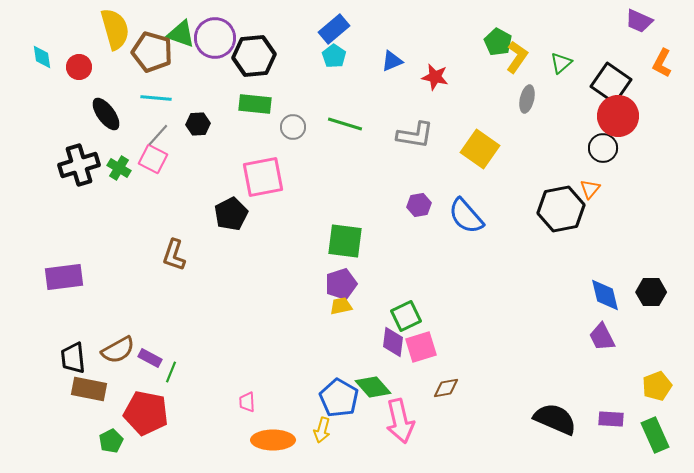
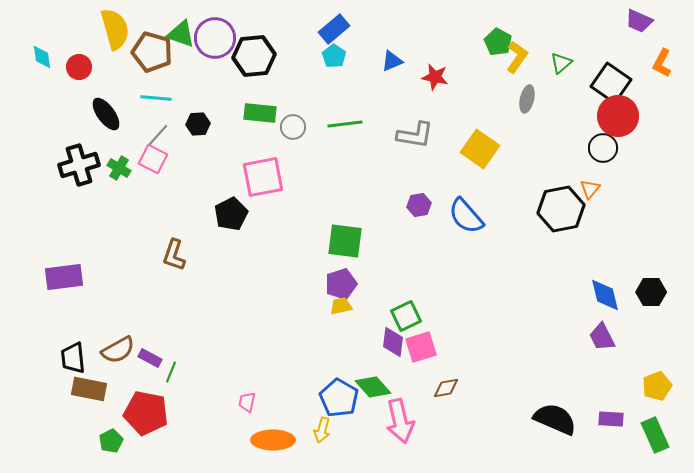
green rectangle at (255, 104): moved 5 px right, 9 px down
green line at (345, 124): rotated 24 degrees counterclockwise
pink trapezoid at (247, 402): rotated 15 degrees clockwise
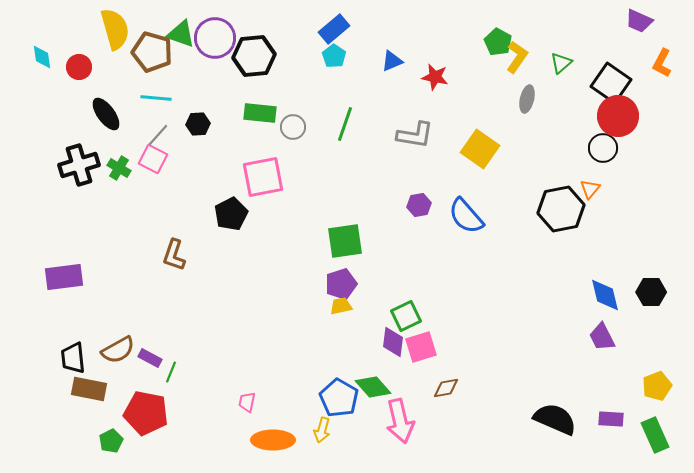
green line at (345, 124): rotated 64 degrees counterclockwise
green square at (345, 241): rotated 15 degrees counterclockwise
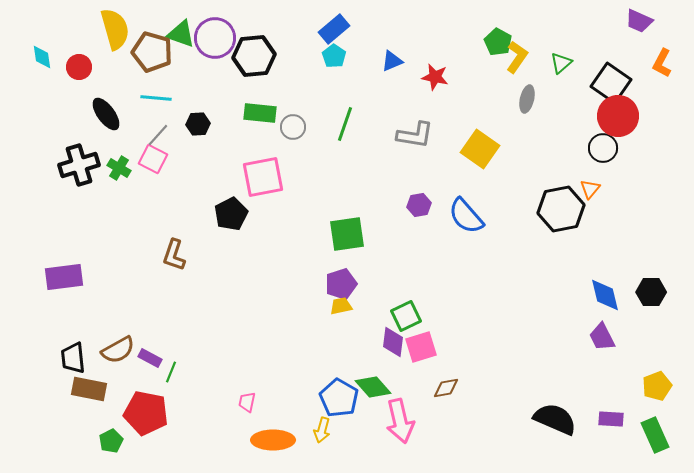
green square at (345, 241): moved 2 px right, 7 px up
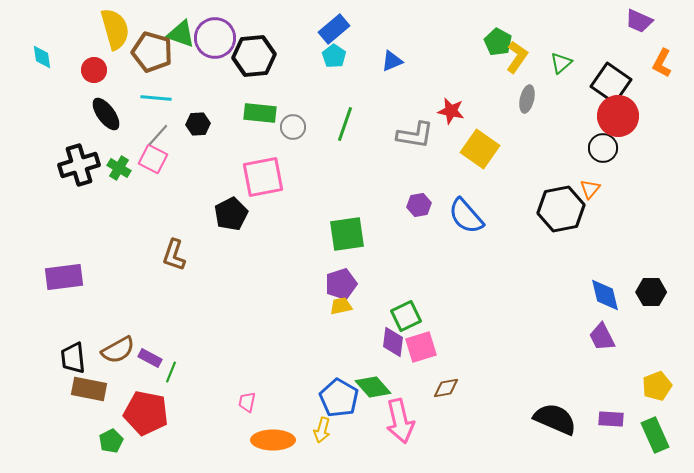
red circle at (79, 67): moved 15 px right, 3 px down
red star at (435, 77): moved 16 px right, 34 px down
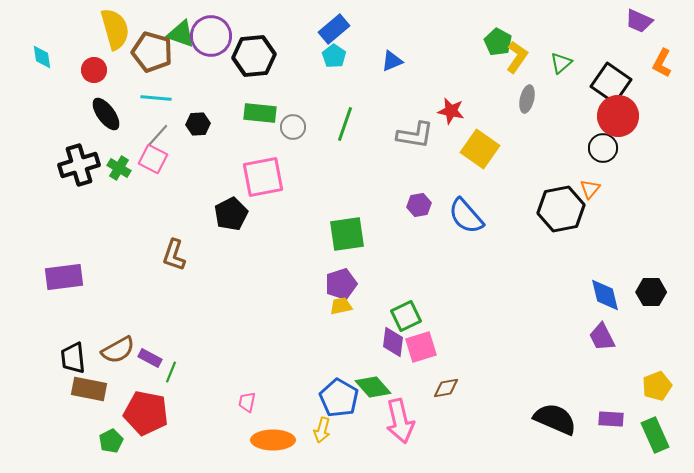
purple circle at (215, 38): moved 4 px left, 2 px up
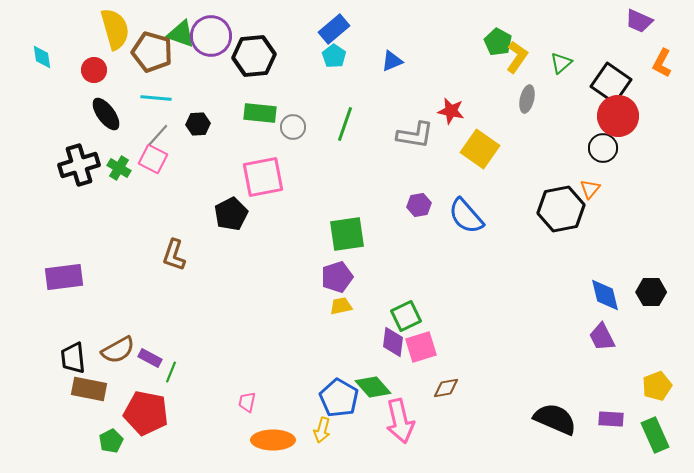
purple pentagon at (341, 284): moved 4 px left, 7 px up
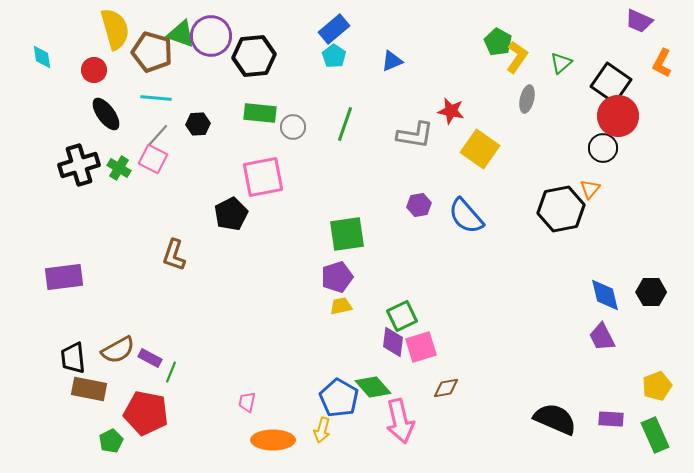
green square at (406, 316): moved 4 px left
